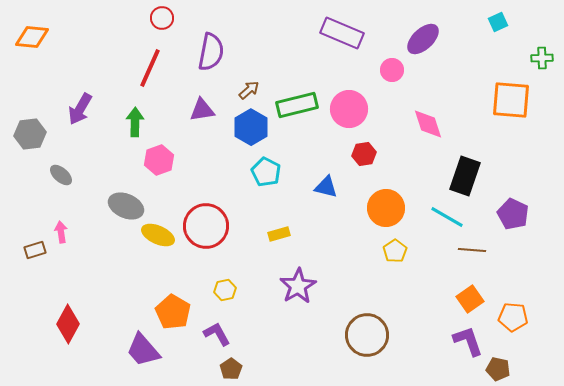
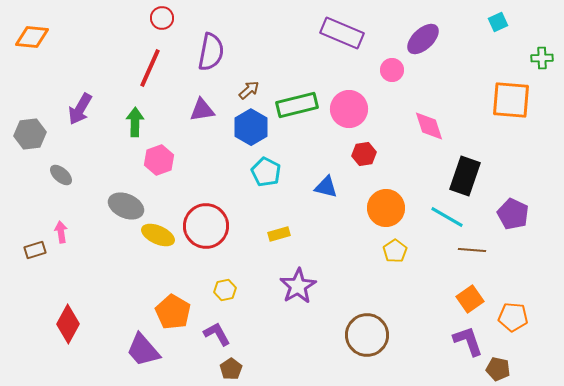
pink diamond at (428, 124): moved 1 px right, 2 px down
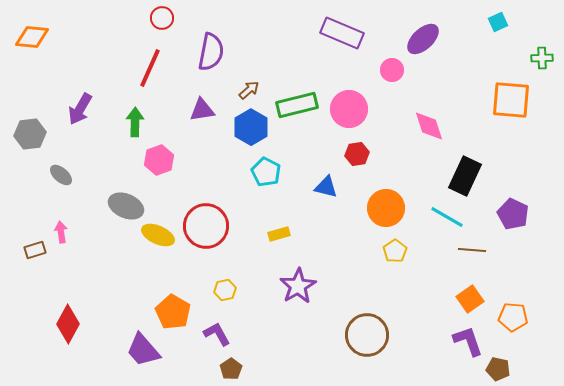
red hexagon at (364, 154): moved 7 px left
black rectangle at (465, 176): rotated 6 degrees clockwise
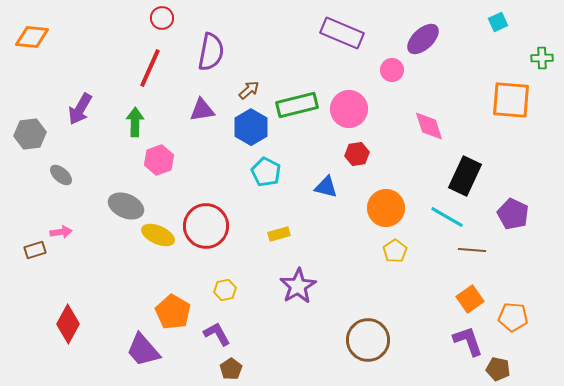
pink arrow at (61, 232): rotated 90 degrees clockwise
brown circle at (367, 335): moved 1 px right, 5 px down
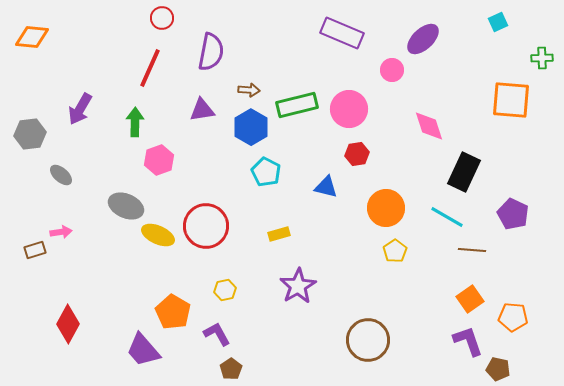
brown arrow at (249, 90): rotated 45 degrees clockwise
black rectangle at (465, 176): moved 1 px left, 4 px up
